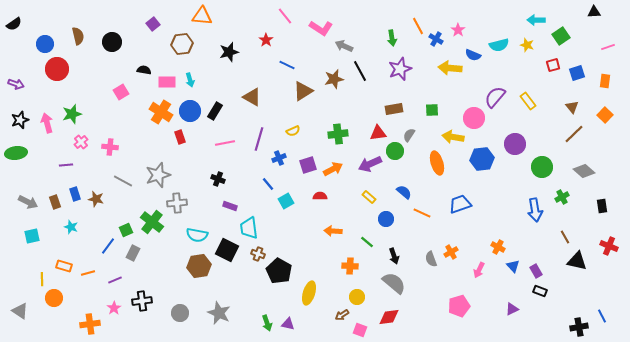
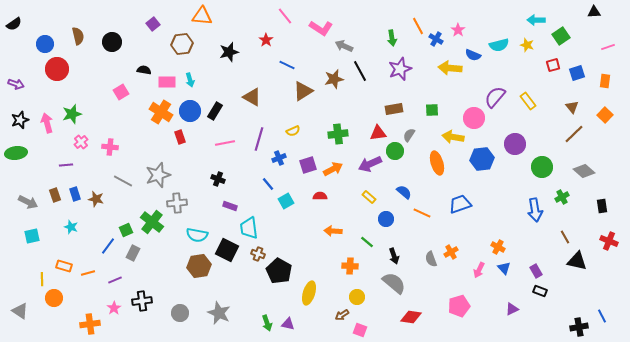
brown rectangle at (55, 202): moved 7 px up
red cross at (609, 246): moved 5 px up
blue triangle at (513, 266): moved 9 px left, 2 px down
red diamond at (389, 317): moved 22 px right; rotated 15 degrees clockwise
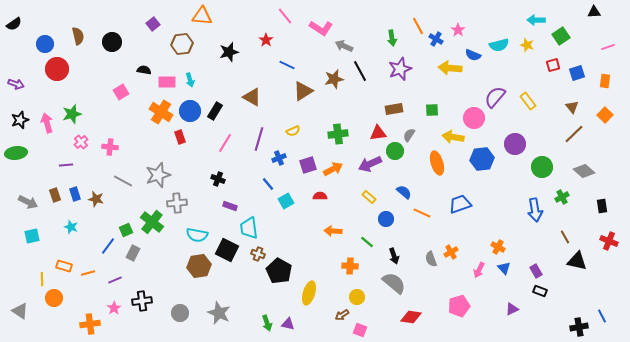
pink line at (225, 143): rotated 48 degrees counterclockwise
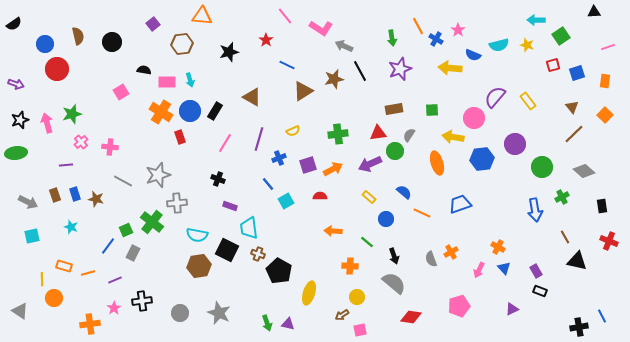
pink square at (360, 330): rotated 32 degrees counterclockwise
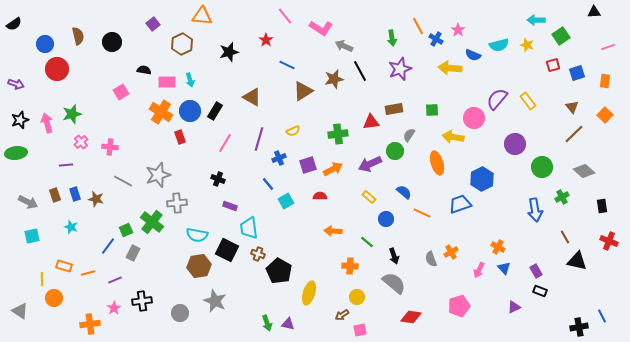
brown hexagon at (182, 44): rotated 20 degrees counterclockwise
purple semicircle at (495, 97): moved 2 px right, 2 px down
red triangle at (378, 133): moved 7 px left, 11 px up
blue hexagon at (482, 159): moved 20 px down; rotated 20 degrees counterclockwise
purple triangle at (512, 309): moved 2 px right, 2 px up
gray star at (219, 313): moved 4 px left, 12 px up
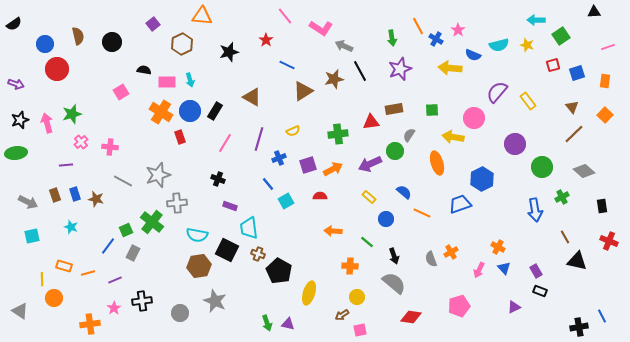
purple semicircle at (497, 99): moved 7 px up
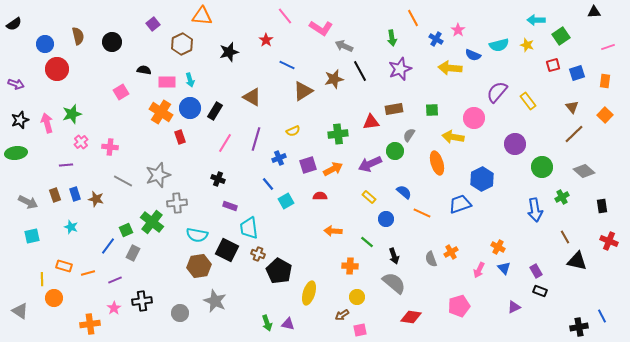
orange line at (418, 26): moved 5 px left, 8 px up
blue circle at (190, 111): moved 3 px up
purple line at (259, 139): moved 3 px left
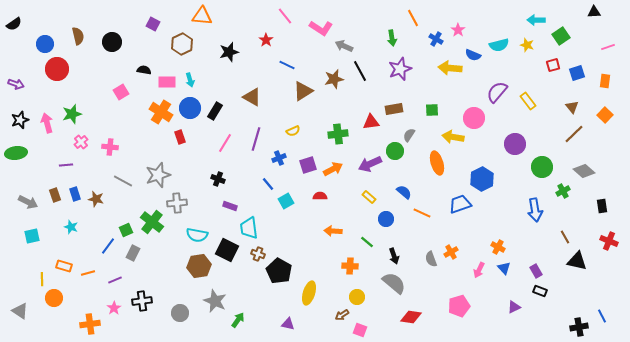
purple square at (153, 24): rotated 24 degrees counterclockwise
green cross at (562, 197): moved 1 px right, 6 px up
green arrow at (267, 323): moved 29 px left, 3 px up; rotated 126 degrees counterclockwise
pink square at (360, 330): rotated 32 degrees clockwise
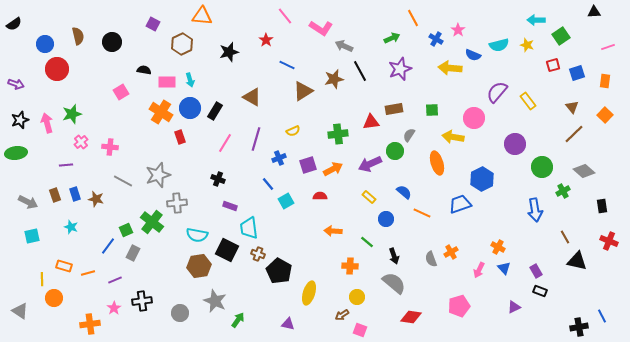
green arrow at (392, 38): rotated 105 degrees counterclockwise
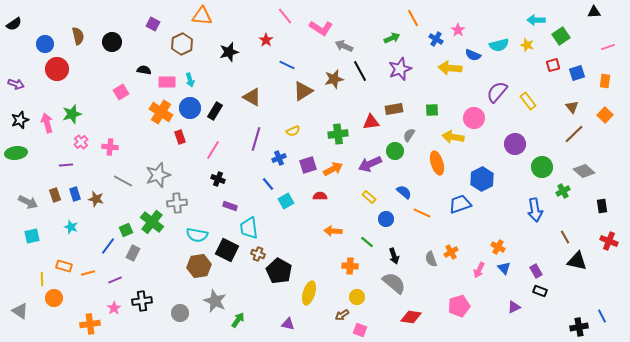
pink line at (225, 143): moved 12 px left, 7 px down
